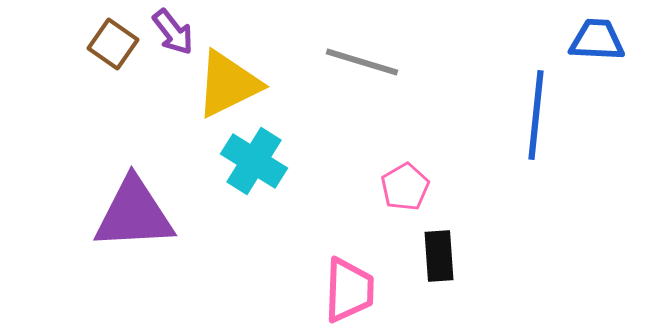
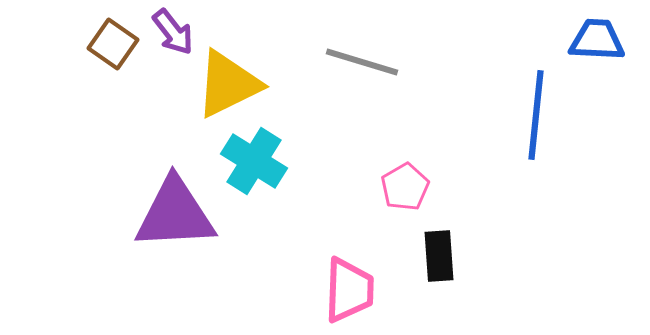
purple triangle: moved 41 px right
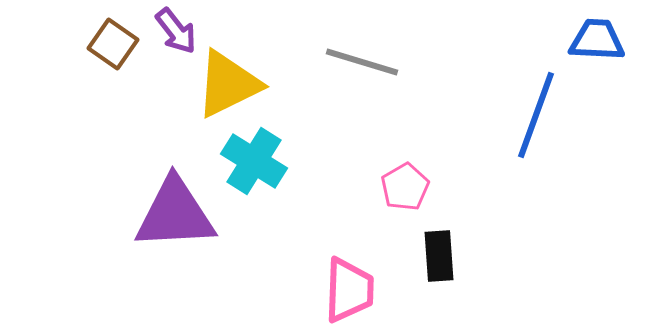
purple arrow: moved 3 px right, 1 px up
blue line: rotated 14 degrees clockwise
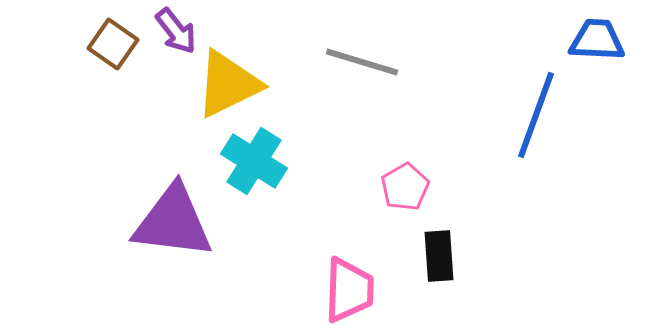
purple triangle: moved 2 px left, 8 px down; rotated 10 degrees clockwise
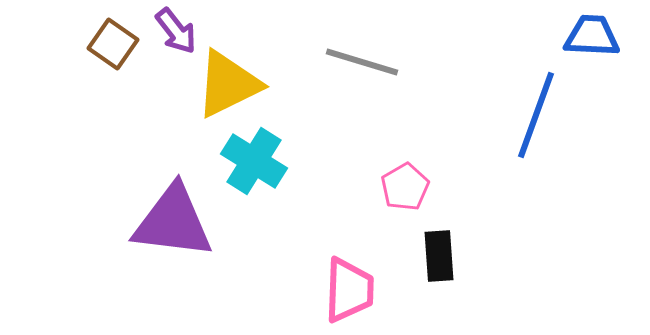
blue trapezoid: moved 5 px left, 4 px up
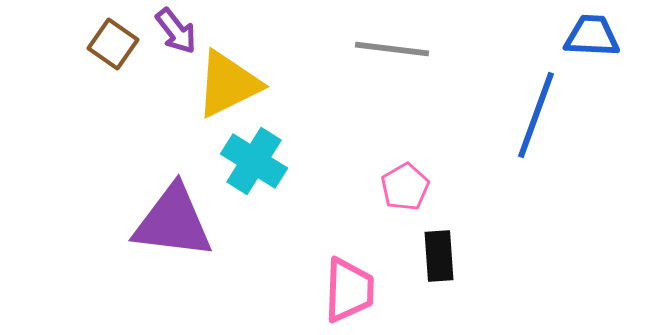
gray line: moved 30 px right, 13 px up; rotated 10 degrees counterclockwise
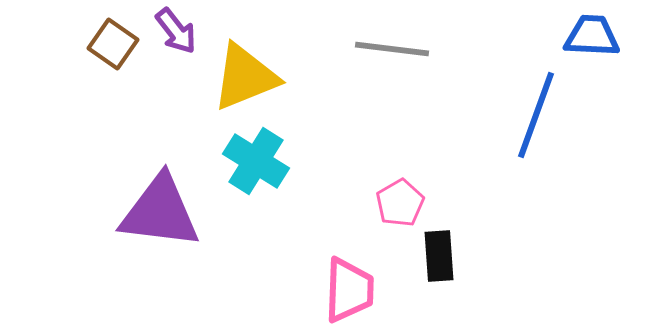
yellow triangle: moved 17 px right, 7 px up; rotated 4 degrees clockwise
cyan cross: moved 2 px right
pink pentagon: moved 5 px left, 16 px down
purple triangle: moved 13 px left, 10 px up
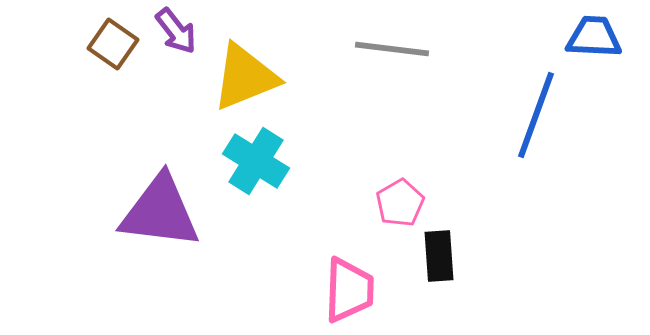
blue trapezoid: moved 2 px right, 1 px down
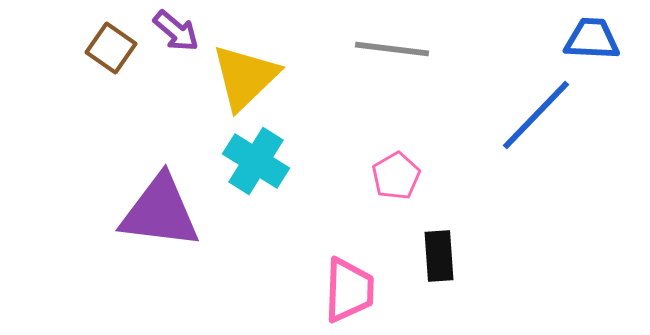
purple arrow: rotated 12 degrees counterclockwise
blue trapezoid: moved 2 px left, 2 px down
brown square: moved 2 px left, 4 px down
yellow triangle: rotated 22 degrees counterclockwise
blue line: rotated 24 degrees clockwise
pink pentagon: moved 4 px left, 27 px up
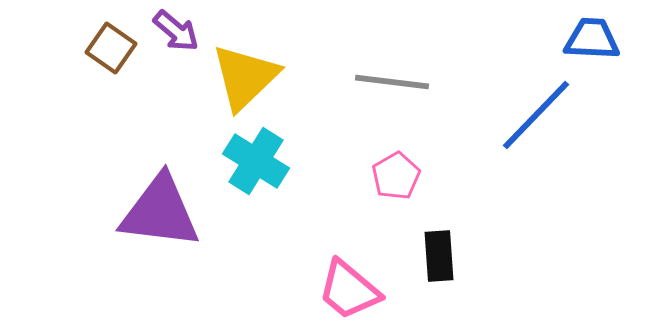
gray line: moved 33 px down
pink trapezoid: rotated 128 degrees clockwise
